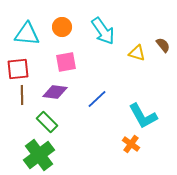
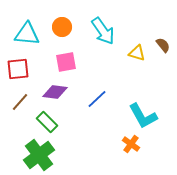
brown line: moved 2 px left, 7 px down; rotated 42 degrees clockwise
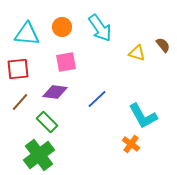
cyan arrow: moved 3 px left, 3 px up
